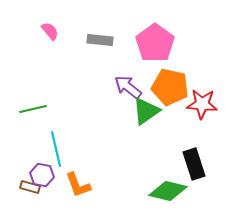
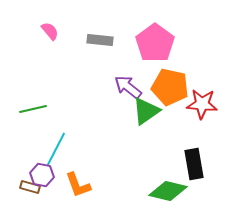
cyan line: rotated 40 degrees clockwise
black rectangle: rotated 8 degrees clockwise
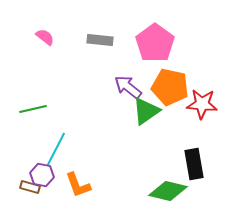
pink semicircle: moved 5 px left, 6 px down; rotated 12 degrees counterclockwise
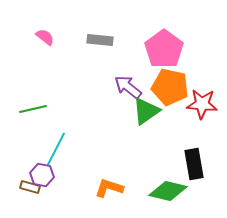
pink pentagon: moved 9 px right, 6 px down
orange L-shape: moved 31 px right, 3 px down; rotated 128 degrees clockwise
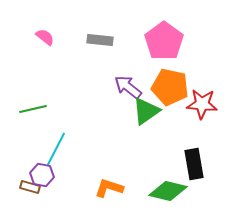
pink pentagon: moved 8 px up
